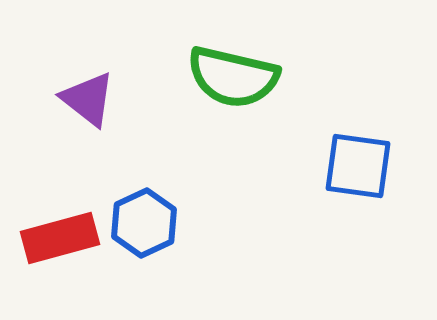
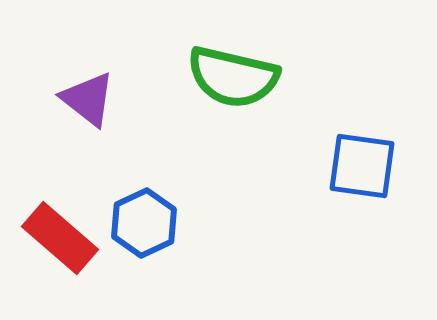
blue square: moved 4 px right
red rectangle: rotated 56 degrees clockwise
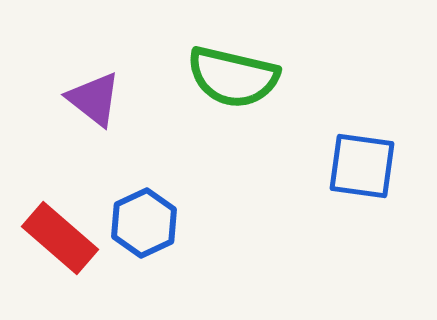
purple triangle: moved 6 px right
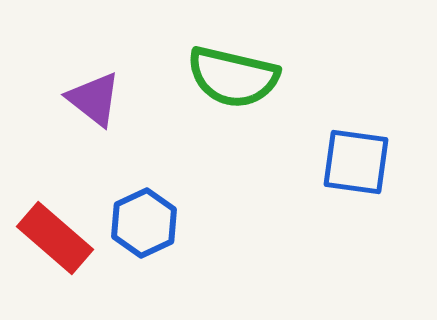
blue square: moved 6 px left, 4 px up
red rectangle: moved 5 px left
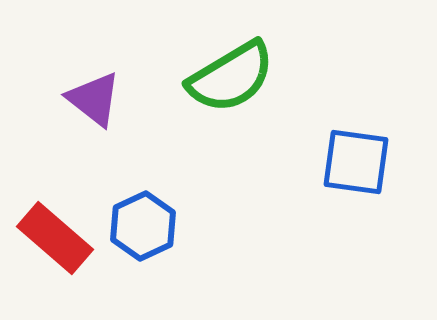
green semicircle: moved 2 px left; rotated 44 degrees counterclockwise
blue hexagon: moved 1 px left, 3 px down
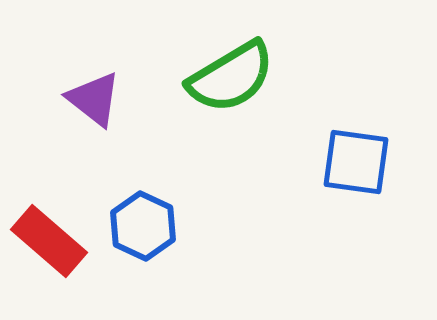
blue hexagon: rotated 10 degrees counterclockwise
red rectangle: moved 6 px left, 3 px down
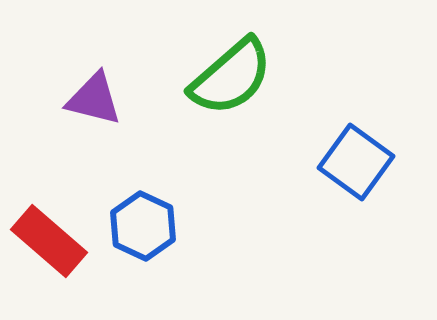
green semicircle: rotated 10 degrees counterclockwise
purple triangle: rotated 24 degrees counterclockwise
blue square: rotated 28 degrees clockwise
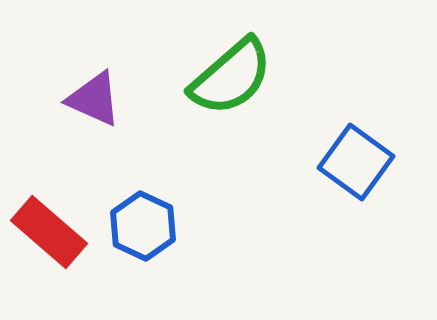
purple triangle: rotated 10 degrees clockwise
red rectangle: moved 9 px up
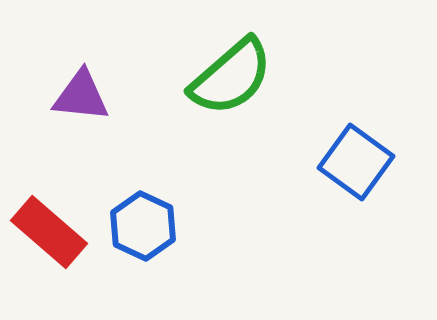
purple triangle: moved 13 px left, 3 px up; rotated 18 degrees counterclockwise
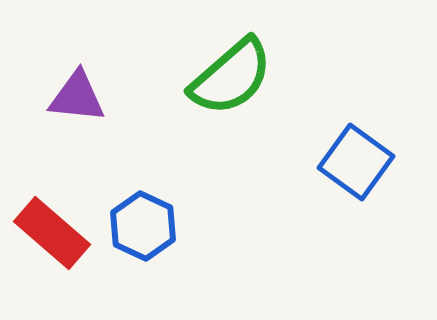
purple triangle: moved 4 px left, 1 px down
red rectangle: moved 3 px right, 1 px down
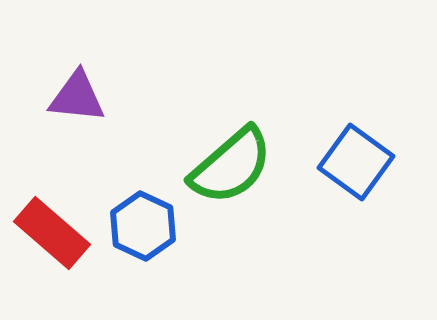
green semicircle: moved 89 px down
